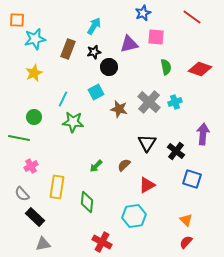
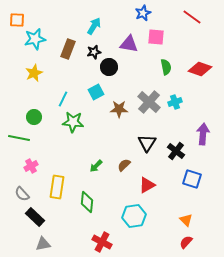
purple triangle: rotated 24 degrees clockwise
brown star: rotated 12 degrees counterclockwise
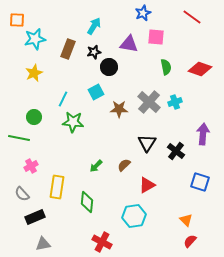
blue square: moved 8 px right, 3 px down
black rectangle: rotated 66 degrees counterclockwise
red semicircle: moved 4 px right, 1 px up
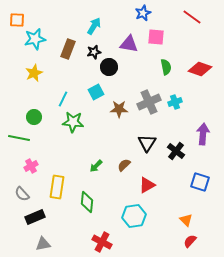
gray cross: rotated 25 degrees clockwise
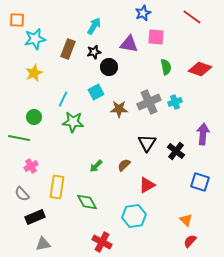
green diamond: rotated 35 degrees counterclockwise
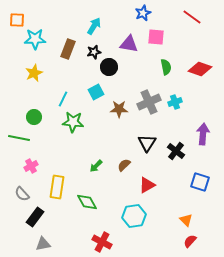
cyan star: rotated 10 degrees clockwise
black rectangle: rotated 30 degrees counterclockwise
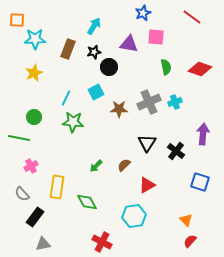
cyan line: moved 3 px right, 1 px up
